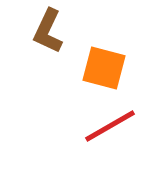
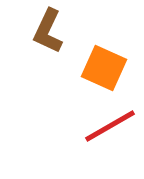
orange square: rotated 9 degrees clockwise
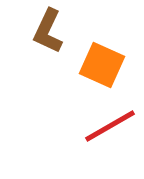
orange square: moved 2 px left, 3 px up
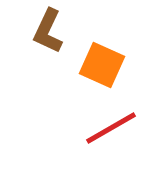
red line: moved 1 px right, 2 px down
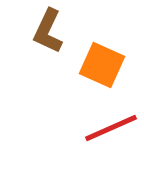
red line: rotated 6 degrees clockwise
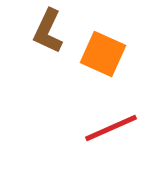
orange square: moved 1 px right, 11 px up
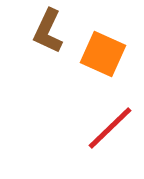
red line: moved 1 px left; rotated 20 degrees counterclockwise
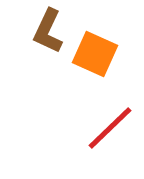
orange square: moved 8 px left
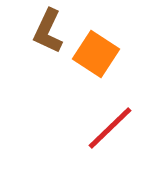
orange square: moved 1 px right; rotated 9 degrees clockwise
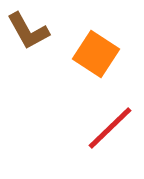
brown L-shape: moved 20 px left; rotated 54 degrees counterclockwise
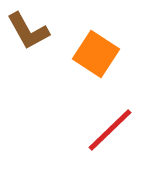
red line: moved 2 px down
